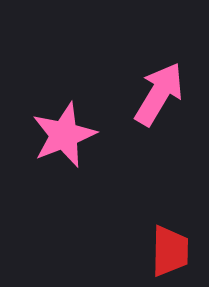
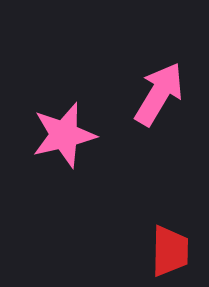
pink star: rotated 8 degrees clockwise
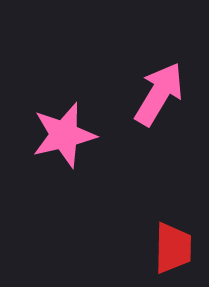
red trapezoid: moved 3 px right, 3 px up
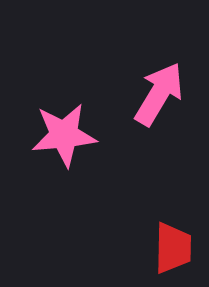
pink star: rotated 8 degrees clockwise
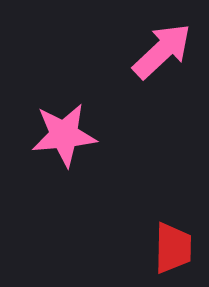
pink arrow: moved 3 px right, 43 px up; rotated 16 degrees clockwise
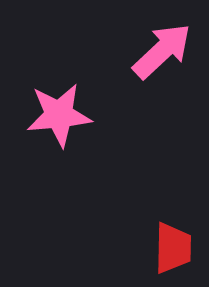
pink star: moved 5 px left, 20 px up
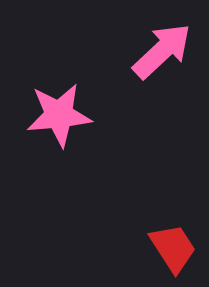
red trapezoid: rotated 34 degrees counterclockwise
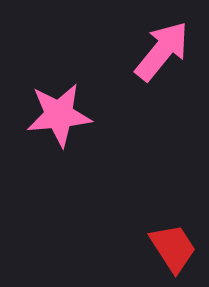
pink arrow: rotated 8 degrees counterclockwise
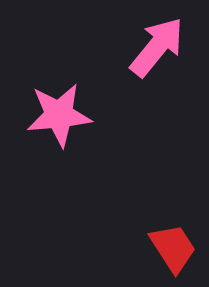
pink arrow: moved 5 px left, 4 px up
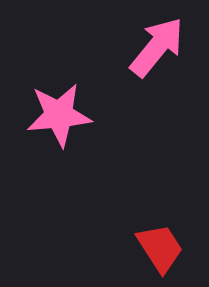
red trapezoid: moved 13 px left
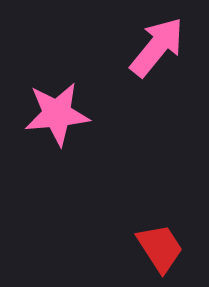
pink star: moved 2 px left, 1 px up
